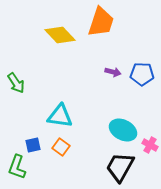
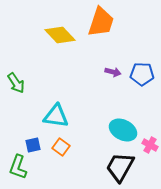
cyan triangle: moved 4 px left
green L-shape: moved 1 px right
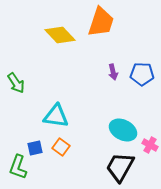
purple arrow: rotated 63 degrees clockwise
blue square: moved 2 px right, 3 px down
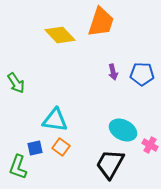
cyan triangle: moved 1 px left, 4 px down
black trapezoid: moved 10 px left, 3 px up
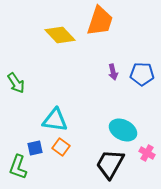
orange trapezoid: moved 1 px left, 1 px up
pink cross: moved 3 px left, 8 px down
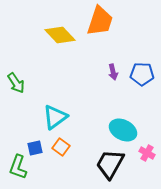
cyan triangle: moved 3 px up; rotated 44 degrees counterclockwise
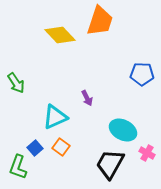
purple arrow: moved 26 px left, 26 px down; rotated 14 degrees counterclockwise
cyan triangle: rotated 12 degrees clockwise
blue square: rotated 28 degrees counterclockwise
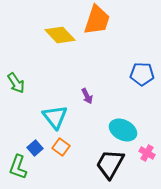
orange trapezoid: moved 3 px left, 1 px up
purple arrow: moved 2 px up
cyan triangle: rotated 44 degrees counterclockwise
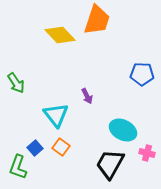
cyan triangle: moved 1 px right, 2 px up
pink cross: rotated 14 degrees counterclockwise
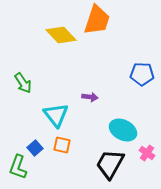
yellow diamond: moved 1 px right
green arrow: moved 7 px right
purple arrow: moved 3 px right, 1 px down; rotated 56 degrees counterclockwise
orange square: moved 1 px right, 2 px up; rotated 24 degrees counterclockwise
pink cross: rotated 21 degrees clockwise
